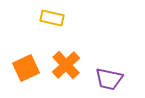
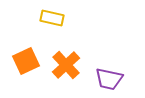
orange square: moved 7 px up
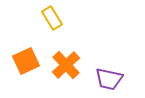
yellow rectangle: rotated 45 degrees clockwise
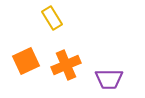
orange cross: rotated 20 degrees clockwise
purple trapezoid: rotated 12 degrees counterclockwise
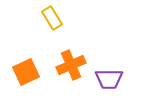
orange square: moved 11 px down
orange cross: moved 5 px right
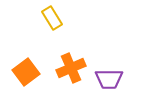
orange cross: moved 3 px down
orange square: rotated 12 degrees counterclockwise
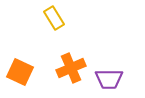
yellow rectangle: moved 2 px right
orange square: moved 6 px left; rotated 28 degrees counterclockwise
